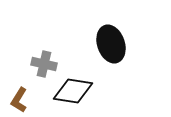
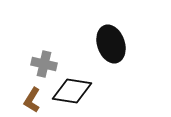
black diamond: moved 1 px left
brown L-shape: moved 13 px right
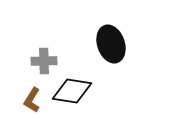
gray cross: moved 3 px up; rotated 15 degrees counterclockwise
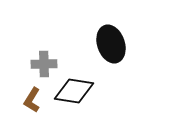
gray cross: moved 3 px down
black diamond: moved 2 px right
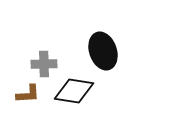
black ellipse: moved 8 px left, 7 px down
brown L-shape: moved 4 px left, 6 px up; rotated 125 degrees counterclockwise
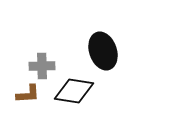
gray cross: moved 2 px left, 2 px down
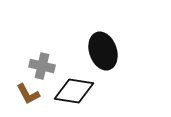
gray cross: rotated 15 degrees clockwise
brown L-shape: rotated 65 degrees clockwise
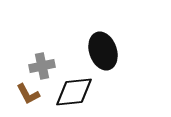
gray cross: rotated 25 degrees counterclockwise
black diamond: moved 1 px down; rotated 15 degrees counterclockwise
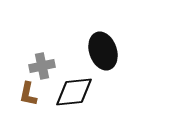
brown L-shape: rotated 40 degrees clockwise
